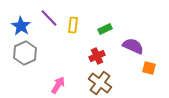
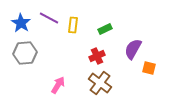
purple line: rotated 18 degrees counterclockwise
blue star: moved 3 px up
purple semicircle: moved 3 px down; rotated 85 degrees counterclockwise
gray hexagon: rotated 20 degrees clockwise
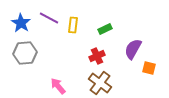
pink arrow: moved 1 px down; rotated 72 degrees counterclockwise
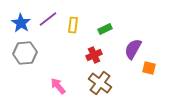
purple line: moved 1 px left, 1 px down; rotated 66 degrees counterclockwise
red cross: moved 3 px left, 1 px up
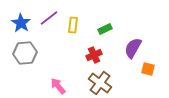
purple line: moved 1 px right, 1 px up
purple semicircle: moved 1 px up
orange square: moved 1 px left, 1 px down
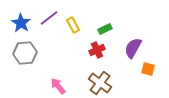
yellow rectangle: rotated 35 degrees counterclockwise
red cross: moved 3 px right, 5 px up
